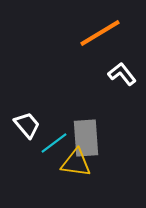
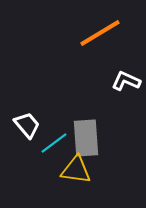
white L-shape: moved 4 px right, 7 px down; rotated 28 degrees counterclockwise
yellow triangle: moved 7 px down
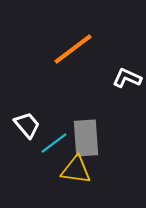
orange line: moved 27 px left, 16 px down; rotated 6 degrees counterclockwise
white L-shape: moved 1 px right, 3 px up
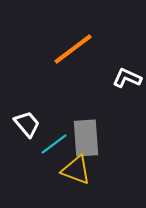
white trapezoid: moved 1 px up
cyan line: moved 1 px down
yellow triangle: rotated 12 degrees clockwise
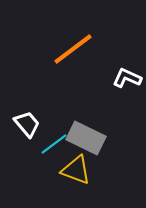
gray rectangle: rotated 60 degrees counterclockwise
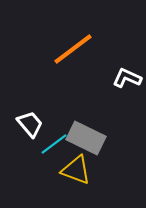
white trapezoid: moved 3 px right
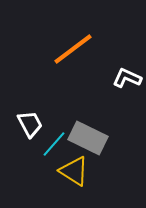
white trapezoid: rotated 12 degrees clockwise
gray rectangle: moved 2 px right
cyan line: rotated 12 degrees counterclockwise
yellow triangle: moved 2 px left, 1 px down; rotated 12 degrees clockwise
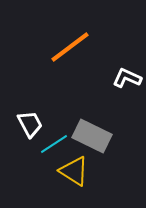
orange line: moved 3 px left, 2 px up
gray rectangle: moved 4 px right, 2 px up
cyan line: rotated 16 degrees clockwise
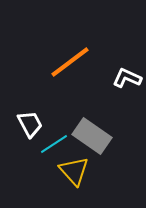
orange line: moved 15 px down
gray rectangle: rotated 9 degrees clockwise
yellow triangle: rotated 16 degrees clockwise
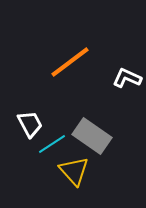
cyan line: moved 2 px left
